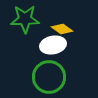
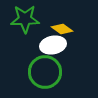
green circle: moved 4 px left, 5 px up
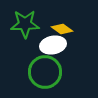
green star: moved 5 px down
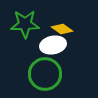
green circle: moved 2 px down
